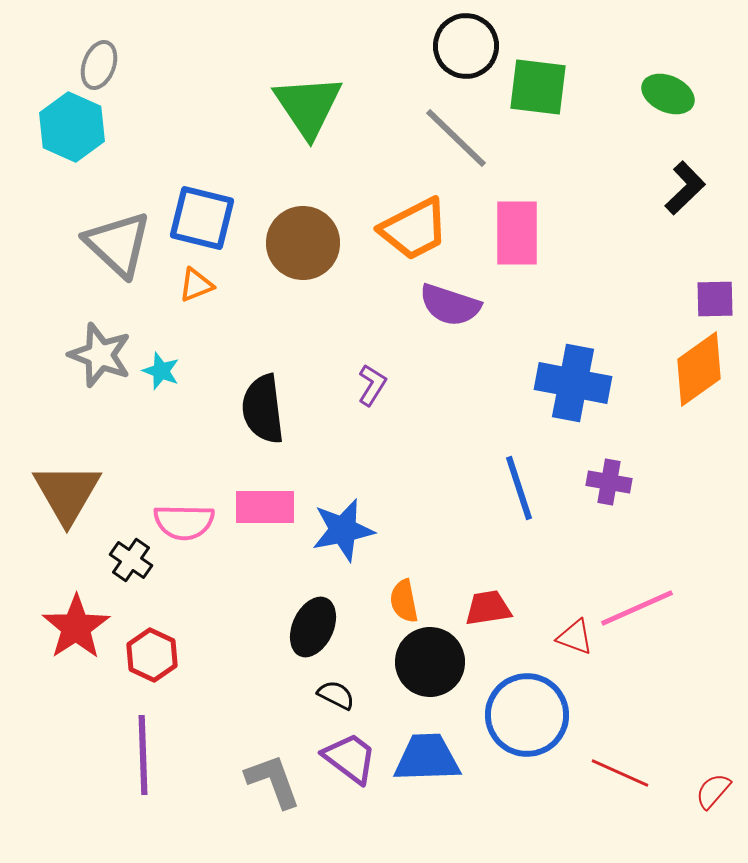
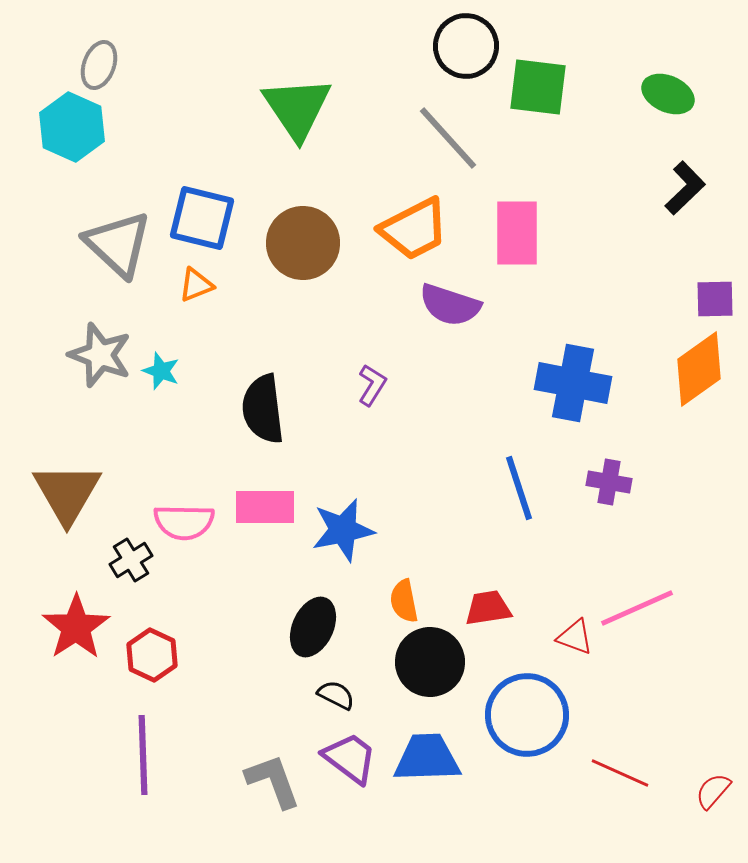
green triangle at (308, 106): moved 11 px left, 2 px down
gray line at (456, 138): moved 8 px left; rotated 4 degrees clockwise
black cross at (131, 560): rotated 24 degrees clockwise
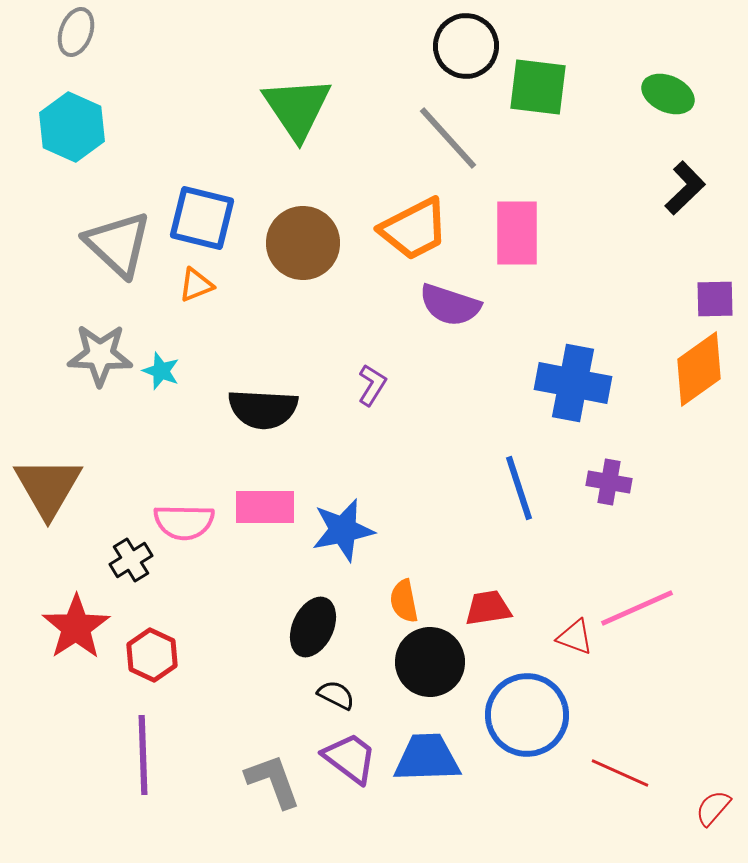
gray ellipse at (99, 65): moved 23 px left, 33 px up
gray star at (100, 355): rotated 18 degrees counterclockwise
black semicircle at (263, 409): rotated 80 degrees counterclockwise
brown triangle at (67, 493): moved 19 px left, 6 px up
red semicircle at (713, 791): moved 17 px down
